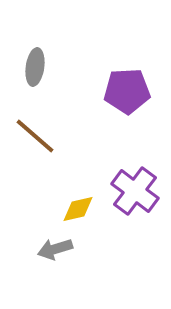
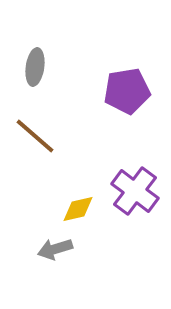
purple pentagon: rotated 6 degrees counterclockwise
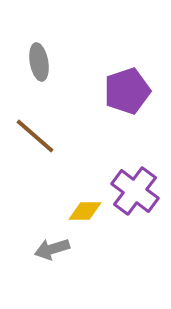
gray ellipse: moved 4 px right, 5 px up; rotated 18 degrees counterclockwise
purple pentagon: rotated 9 degrees counterclockwise
yellow diamond: moved 7 px right, 2 px down; rotated 12 degrees clockwise
gray arrow: moved 3 px left
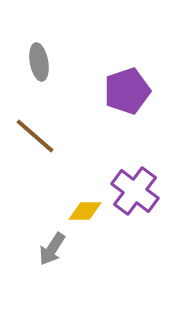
gray arrow: rotated 40 degrees counterclockwise
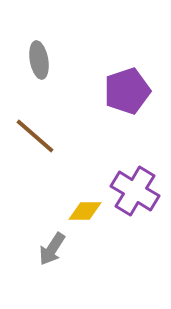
gray ellipse: moved 2 px up
purple cross: rotated 6 degrees counterclockwise
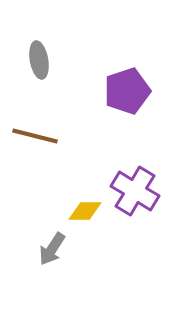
brown line: rotated 27 degrees counterclockwise
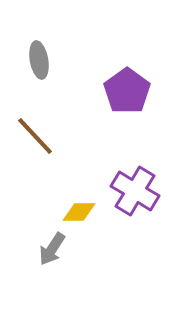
purple pentagon: rotated 18 degrees counterclockwise
brown line: rotated 33 degrees clockwise
yellow diamond: moved 6 px left, 1 px down
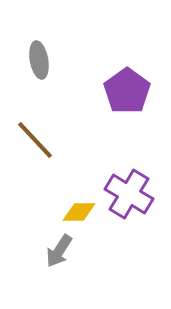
brown line: moved 4 px down
purple cross: moved 6 px left, 3 px down
gray arrow: moved 7 px right, 2 px down
